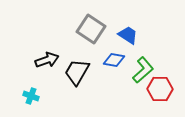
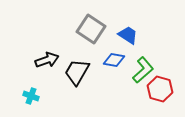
red hexagon: rotated 15 degrees clockwise
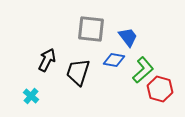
gray square: rotated 28 degrees counterclockwise
blue trapezoid: moved 2 px down; rotated 20 degrees clockwise
black arrow: rotated 45 degrees counterclockwise
black trapezoid: moved 1 px right; rotated 12 degrees counterclockwise
cyan cross: rotated 21 degrees clockwise
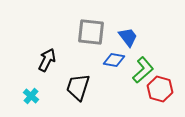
gray square: moved 3 px down
black trapezoid: moved 15 px down
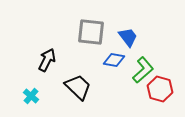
black trapezoid: rotated 116 degrees clockwise
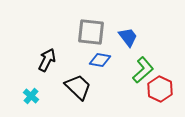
blue diamond: moved 14 px left
red hexagon: rotated 10 degrees clockwise
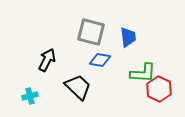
gray square: rotated 8 degrees clockwise
blue trapezoid: rotated 30 degrees clockwise
green L-shape: moved 3 px down; rotated 44 degrees clockwise
red hexagon: moved 1 px left
cyan cross: moved 1 px left; rotated 35 degrees clockwise
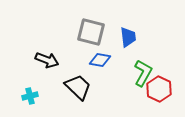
black arrow: rotated 85 degrees clockwise
green L-shape: rotated 64 degrees counterclockwise
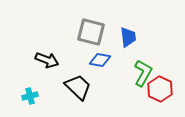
red hexagon: moved 1 px right
